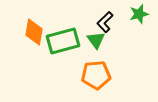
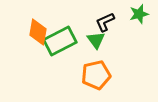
black L-shape: rotated 20 degrees clockwise
orange diamond: moved 4 px right
green rectangle: moved 3 px left; rotated 12 degrees counterclockwise
orange pentagon: rotated 8 degrees counterclockwise
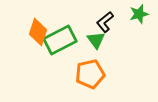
black L-shape: rotated 15 degrees counterclockwise
orange diamond: rotated 8 degrees clockwise
green rectangle: moved 1 px up
orange pentagon: moved 6 px left, 1 px up
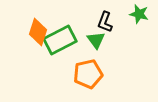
green star: rotated 30 degrees clockwise
black L-shape: rotated 30 degrees counterclockwise
orange pentagon: moved 2 px left
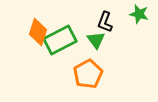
orange pentagon: rotated 16 degrees counterclockwise
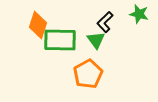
black L-shape: rotated 25 degrees clockwise
orange diamond: moved 7 px up
green rectangle: rotated 28 degrees clockwise
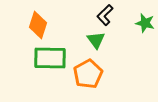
green star: moved 6 px right, 9 px down
black L-shape: moved 7 px up
green rectangle: moved 10 px left, 18 px down
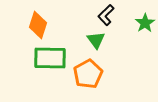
black L-shape: moved 1 px right
green star: rotated 24 degrees clockwise
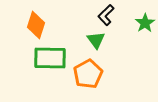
orange diamond: moved 2 px left
